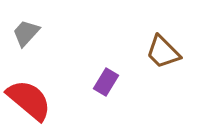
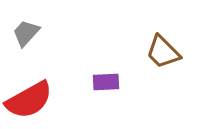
purple rectangle: rotated 56 degrees clockwise
red semicircle: rotated 111 degrees clockwise
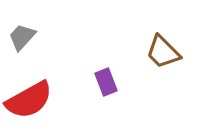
gray trapezoid: moved 4 px left, 4 px down
purple rectangle: rotated 72 degrees clockwise
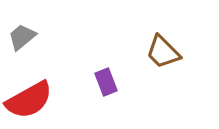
gray trapezoid: rotated 8 degrees clockwise
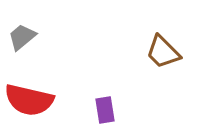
purple rectangle: moved 1 px left, 28 px down; rotated 12 degrees clockwise
red semicircle: rotated 42 degrees clockwise
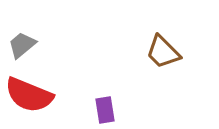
gray trapezoid: moved 8 px down
red semicircle: moved 5 px up; rotated 9 degrees clockwise
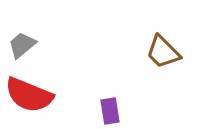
purple rectangle: moved 5 px right, 1 px down
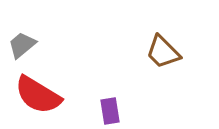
red semicircle: moved 9 px right; rotated 9 degrees clockwise
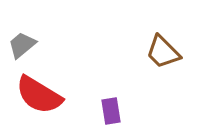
red semicircle: moved 1 px right
purple rectangle: moved 1 px right
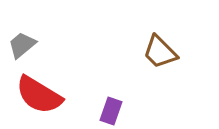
brown trapezoid: moved 3 px left
purple rectangle: rotated 28 degrees clockwise
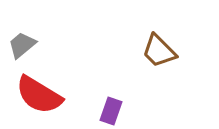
brown trapezoid: moved 1 px left, 1 px up
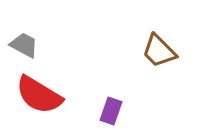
gray trapezoid: moved 2 px right; rotated 68 degrees clockwise
